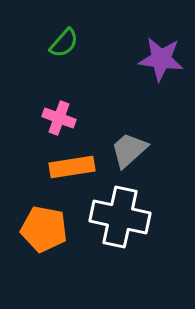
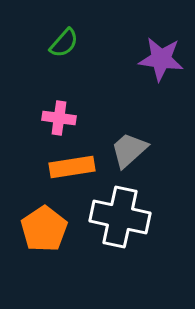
pink cross: rotated 12 degrees counterclockwise
orange pentagon: rotated 27 degrees clockwise
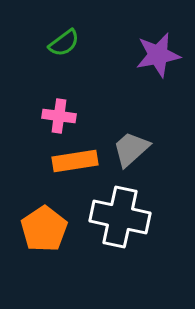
green semicircle: rotated 12 degrees clockwise
purple star: moved 3 px left, 4 px up; rotated 18 degrees counterclockwise
pink cross: moved 2 px up
gray trapezoid: moved 2 px right, 1 px up
orange rectangle: moved 3 px right, 6 px up
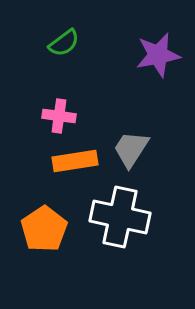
gray trapezoid: rotated 15 degrees counterclockwise
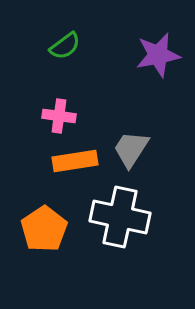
green semicircle: moved 1 px right, 3 px down
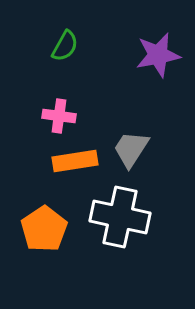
green semicircle: rotated 24 degrees counterclockwise
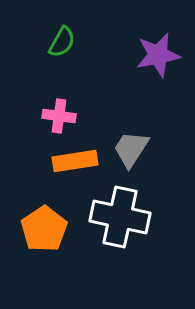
green semicircle: moved 3 px left, 4 px up
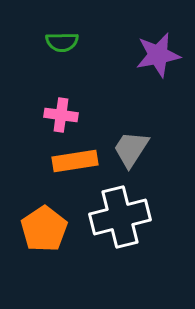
green semicircle: rotated 60 degrees clockwise
pink cross: moved 2 px right, 1 px up
white cross: rotated 26 degrees counterclockwise
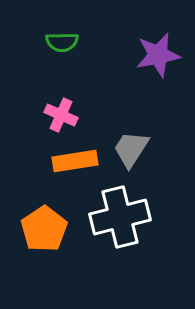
pink cross: rotated 16 degrees clockwise
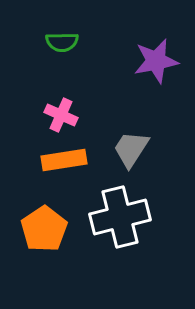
purple star: moved 2 px left, 6 px down
orange rectangle: moved 11 px left, 1 px up
